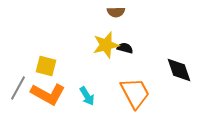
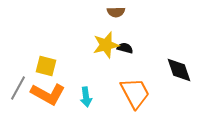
cyan arrow: moved 1 px left, 1 px down; rotated 24 degrees clockwise
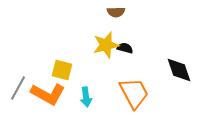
yellow square: moved 16 px right, 4 px down
orange trapezoid: moved 1 px left
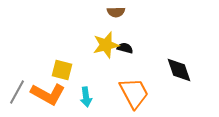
gray line: moved 1 px left, 4 px down
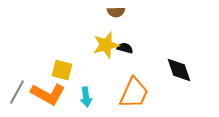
orange trapezoid: rotated 52 degrees clockwise
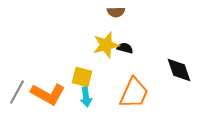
yellow square: moved 20 px right, 7 px down
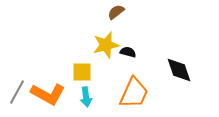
brown semicircle: rotated 144 degrees clockwise
black semicircle: moved 3 px right, 4 px down
yellow square: moved 5 px up; rotated 15 degrees counterclockwise
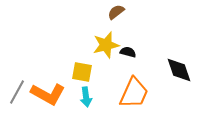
yellow square: rotated 10 degrees clockwise
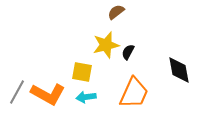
black semicircle: rotated 77 degrees counterclockwise
black diamond: rotated 8 degrees clockwise
cyan arrow: rotated 90 degrees clockwise
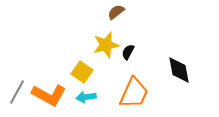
yellow square: rotated 25 degrees clockwise
orange L-shape: moved 1 px right, 1 px down
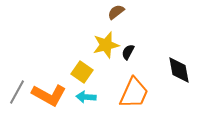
cyan arrow: rotated 12 degrees clockwise
